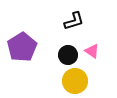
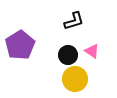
purple pentagon: moved 2 px left, 2 px up
yellow circle: moved 2 px up
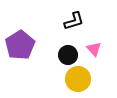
pink triangle: moved 2 px right, 2 px up; rotated 14 degrees clockwise
yellow circle: moved 3 px right
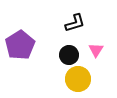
black L-shape: moved 1 px right, 2 px down
pink triangle: moved 2 px right, 1 px down; rotated 14 degrees clockwise
black circle: moved 1 px right
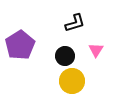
black circle: moved 4 px left, 1 px down
yellow circle: moved 6 px left, 2 px down
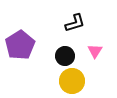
pink triangle: moved 1 px left, 1 px down
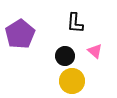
black L-shape: rotated 110 degrees clockwise
purple pentagon: moved 11 px up
pink triangle: rotated 21 degrees counterclockwise
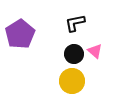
black L-shape: rotated 75 degrees clockwise
black circle: moved 9 px right, 2 px up
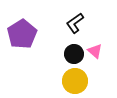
black L-shape: rotated 25 degrees counterclockwise
purple pentagon: moved 2 px right
yellow circle: moved 3 px right
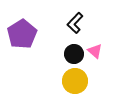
black L-shape: rotated 10 degrees counterclockwise
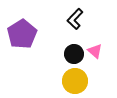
black L-shape: moved 4 px up
